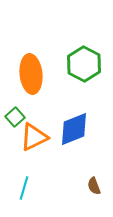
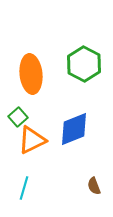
green square: moved 3 px right
orange triangle: moved 2 px left, 3 px down
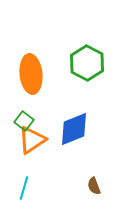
green hexagon: moved 3 px right, 1 px up
green square: moved 6 px right, 4 px down; rotated 12 degrees counterclockwise
orange triangle: rotated 8 degrees counterclockwise
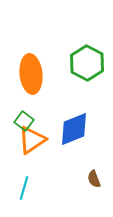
brown semicircle: moved 7 px up
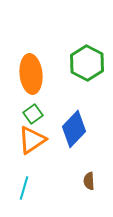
green square: moved 9 px right, 7 px up; rotated 18 degrees clockwise
blue diamond: rotated 24 degrees counterclockwise
brown semicircle: moved 5 px left, 2 px down; rotated 18 degrees clockwise
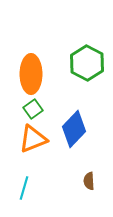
orange ellipse: rotated 6 degrees clockwise
green square: moved 5 px up
orange triangle: moved 1 px right, 1 px up; rotated 12 degrees clockwise
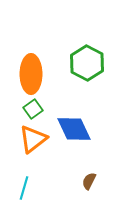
blue diamond: rotated 69 degrees counterclockwise
orange triangle: rotated 16 degrees counterclockwise
brown semicircle: rotated 30 degrees clockwise
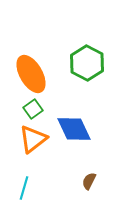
orange ellipse: rotated 30 degrees counterclockwise
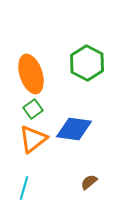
orange ellipse: rotated 12 degrees clockwise
blue diamond: rotated 57 degrees counterclockwise
brown semicircle: moved 1 px down; rotated 24 degrees clockwise
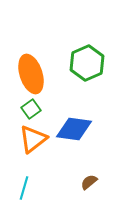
green hexagon: rotated 8 degrees clockwise
green square: moved 2 px left
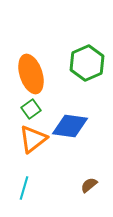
blue diamond: moved 4 px left, 3 px up
brown semicircle: moved 3 px down
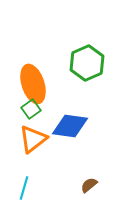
orange ellipse: moved 2 px right, 10 px down
